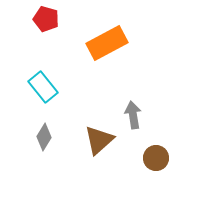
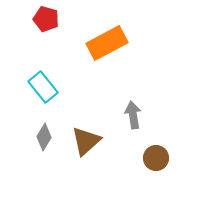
brown triangle: moved 13 px left, 1 px down
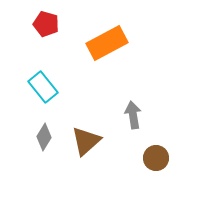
red pentagon: moved 5 px down
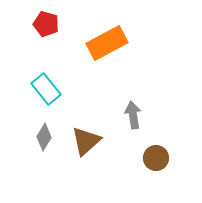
cyan rectangle: moved 3 px right, 2 px down
